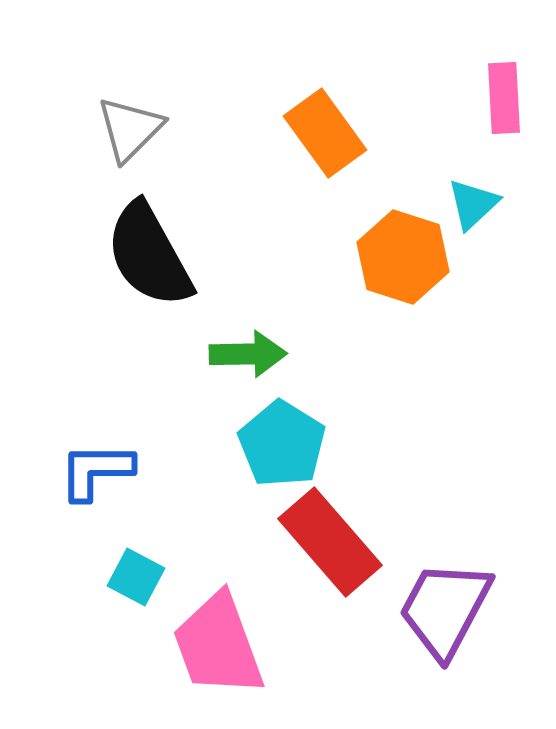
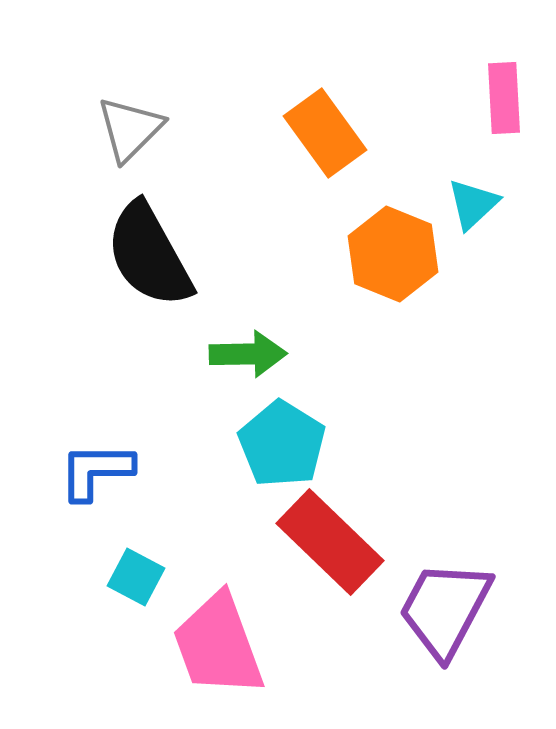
orange hexagon: moved 10 px left, 3 px up; rotated 4 degrees clockwise
red rectangle: rotated 5 degrees counterclockwise
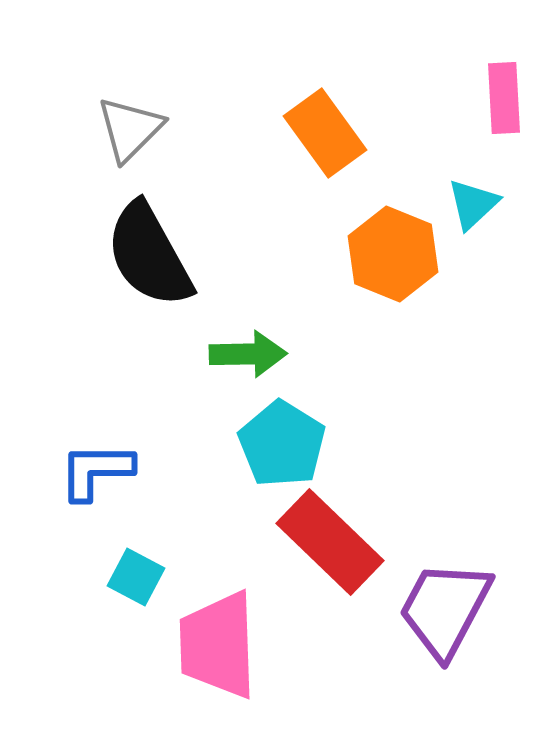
pink trapezoid: rotated 18 degrees clockwise
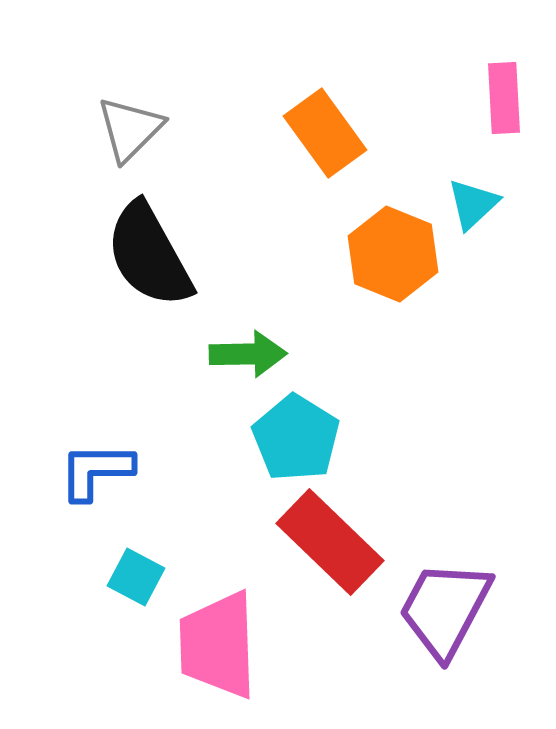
cyan pentagon: moved 14 px right, 6 px up
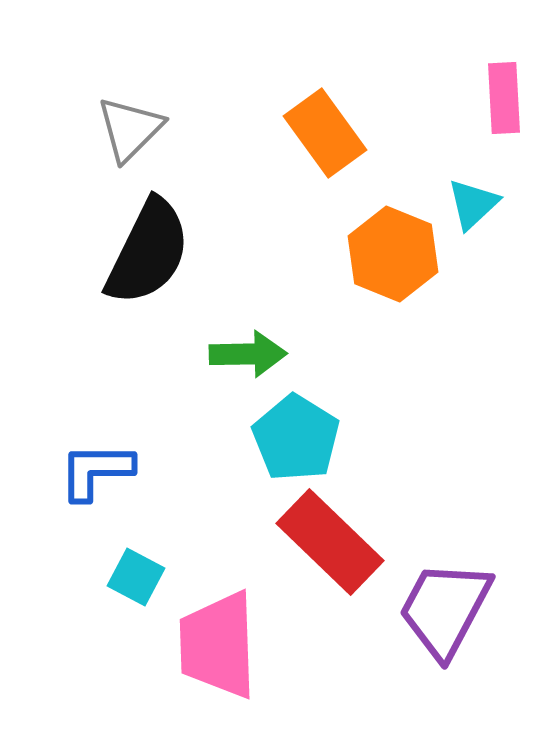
black semicircle: moved 1 px left, 3 px up; rotated 125 degrees counterclockwise
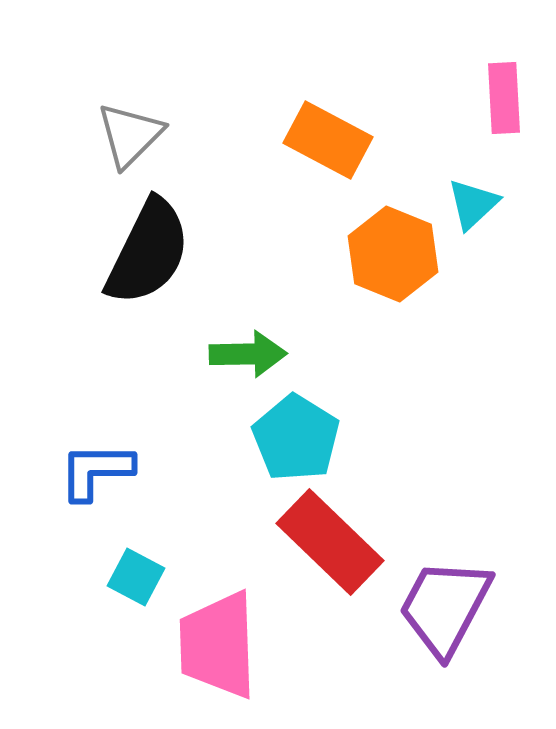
gray triangle: moved 6 px down
orange rectangle: moved 3 px right, 7 px down; rotated 26 degrees counterclockwise
purple trapezoid: moved 2 px up
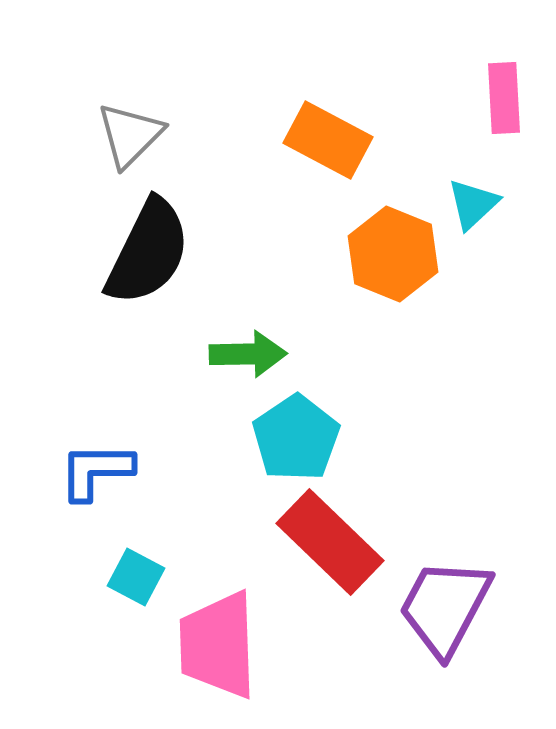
cyan pentagon: rotated 6 degrees clockwise
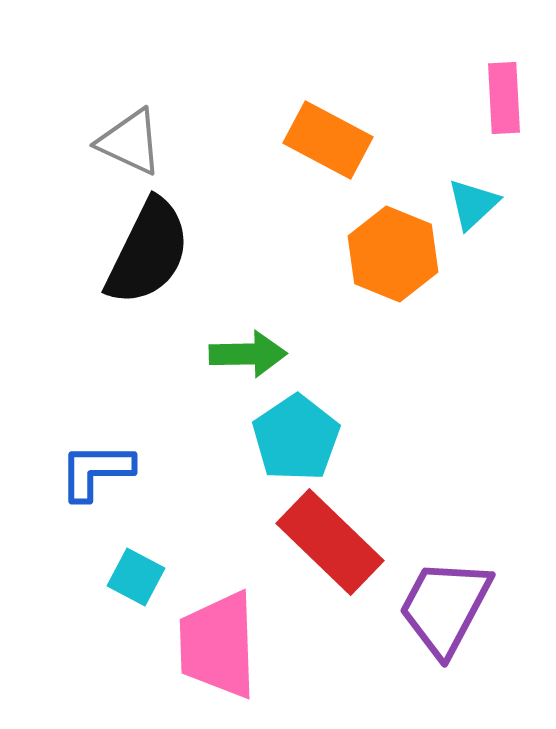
gray triangle: moved 7 px down; rotated 50 degrees counterclockwise
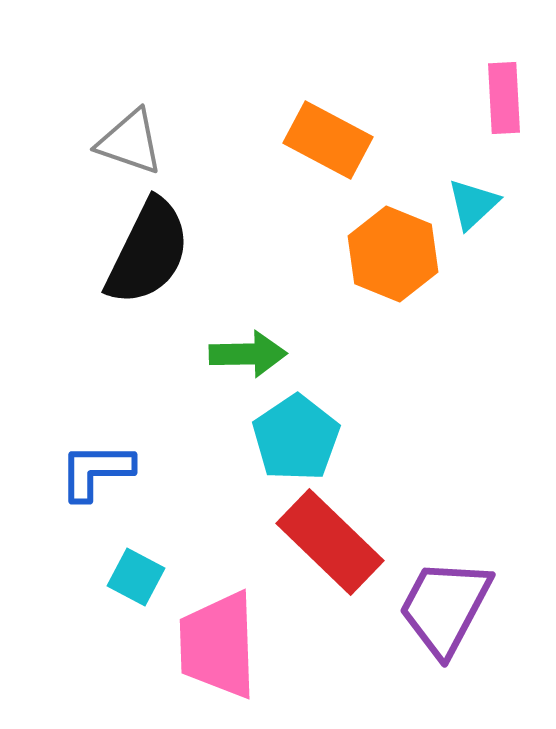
gray triangle: rotated 6 degrees counterclockwise
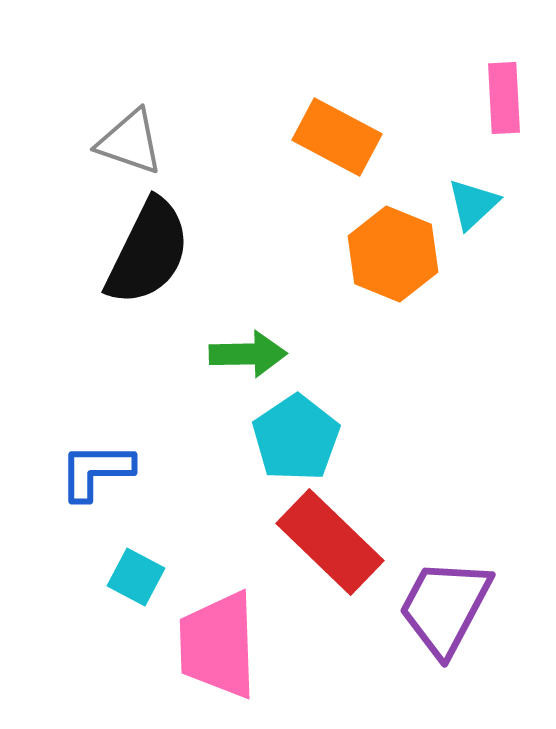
orange rectangle: moved 9 px right, 3 px up
